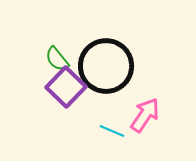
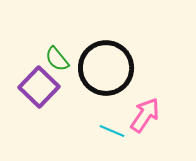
black circle: moved 2 px down
purple square: moved 27 px left
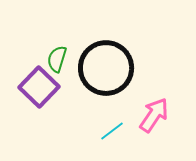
green semicircle: rotated 56 degrees clockwise
pink arrow: moved 9 px right
cyan line: rotated 60 degrees counterclockwise
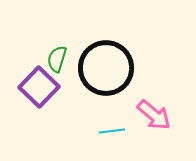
pink arrow: rotated 96 degrees clockwise
cyan line: rotated 30 degrees clockwise
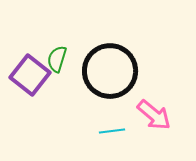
black circle: moved 4 px right, 3 px down
purple square: moved 9 px left, 12 px up; rotated 6 degrees counterclockwise
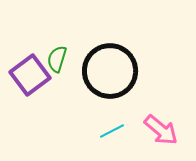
purple square: rotated 15 degrees clockwise
pink arrow: moved 7 px right, 15 px down
cyan line: rotated 20 degrees counterclockwise
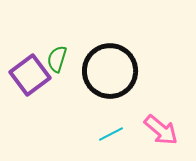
cyan line: moved 1 px left, 3 px down
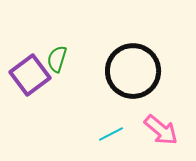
black circle: moved 23 px right
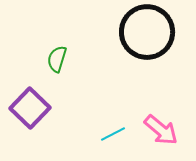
black circle: moved 14 px right, 39 px up
purple square: moved 33 px down; rotated 9 degrees counterclockwise
cyan line: moved 2 px right
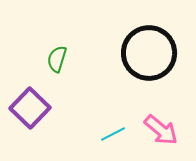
black circle: moved 2 px right, 21 px down
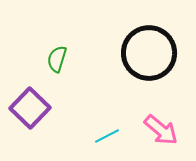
cyan line: moved 6 px left, 2 px down
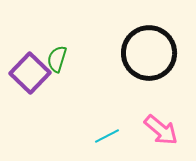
purple square: moved 35 px up
